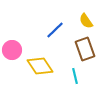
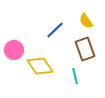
pink circle: moved 2 px right
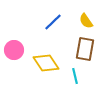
blue line: moved 2 px left, 8 px up
brown rectangle: rotated 30 degrees clockwise
yellow diamond: moved 6 px right, 3 px up
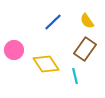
yellow semicircle: moved 1 px right
brown rectangle: rotated 25 degrees clockwise
yellow diamond: moved 1 px down
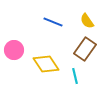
blue line: rotated 66 degrees clockwise
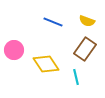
yellow semicircle: rotated 35 degrees counterclockwise
cyan line: moved 1 px right, 1 px down
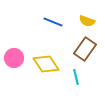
pink circle: moved 8 px down
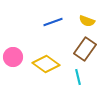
blue line: rotated 42 degrees counterclockwise
pink circle: moved 1 px left, 1 px up
yellow diamond: rotated 20 degrees counterclockwise
cyan line: moved 2 px right
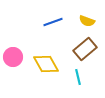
brown rectangle: rotated 15 degrees clockwise
yellow diamond: rotated 24 degrees clockwise
